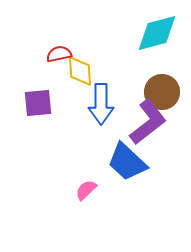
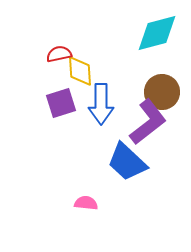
purple square: moved 23 px right; rotated 12 degrees counterclockwise
pink semicircle: moved 13 px down; rotated 50 degrees clockwise
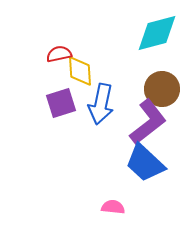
brown circle: moved 3 px up
blue arrow: rotated 12 degrees clockwise
blue trapezoid: moved 18 px right, 1 px down
pink semicircle: moved 27 px right, 4 px down
